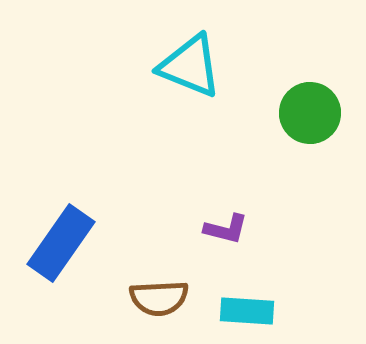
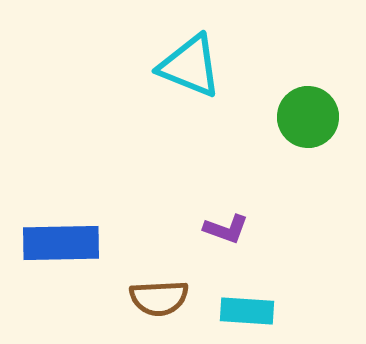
green circle: moved 2 px left, 4 px down
purple L-shape: rotated 6 degrees clockwise
blue rectangle: rotated 54 degrees clockwise
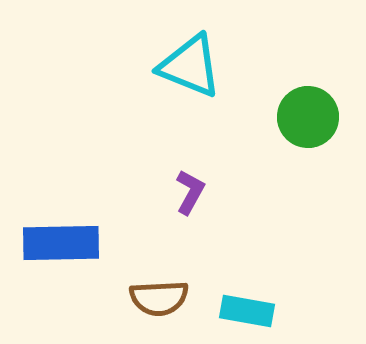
purple L-shape: moved 36 px left, 37 px up; rotated 81 degrees counterclockwise
cyan rectangle: rotated 6 degrees clockwise
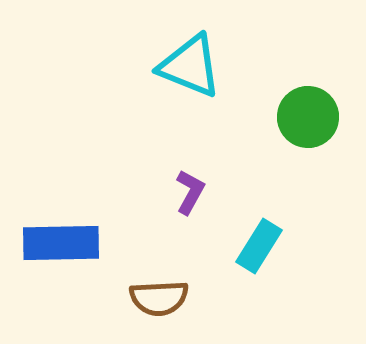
cyan rectangle: moved 12 px right, 65 px up; rotated 68 degrees counterclockwise
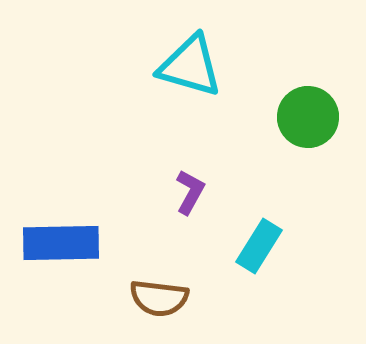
cyan triangle: rotated 6 degrees counterclockwise
brown semicircle: rotated 10 degrees clockwise
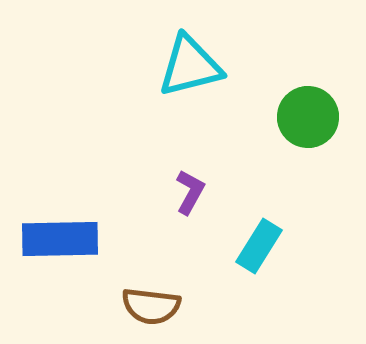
cyan triangle: rotated 30 degrees counterclockwise
blue rectangle: moved 1 px left, 4 px up
brown semicircle: moved 8 px left, 8 px down
